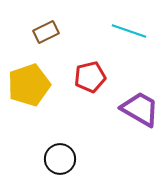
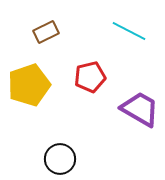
cyan line: rotated 8 degrees clockwise
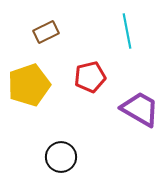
cyan line: moved 2 px left; rotated 52 degrees clockwise
black circle: moved 1 px right, 2 px up
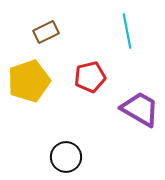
yellow pentagon: moved 4 px up
black circle: moved 5 px right
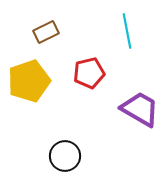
red pentagon: moved 1 px left, 4 px up
black circle: moved 1 px left, 1 px up
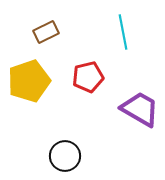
cyan line: moved 4 px left, 1 px down
red pentagon: moved 1 px left, 4 px down
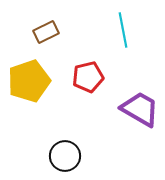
cyan line: moved 2 px up
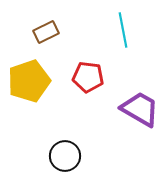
red pentagon: rotated 20 degrees clockwise
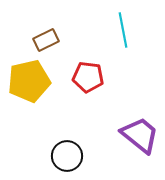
brown rectangle: moved 8 px down
yellow pentagon: rotated 6 degrees clockwise
purple trapezoid: moved 26 px down; rotated 9 degrees clockwise
black circle: moved 2 px right
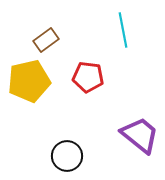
brown rectangle: rotated 10 degrees counterclockwise
